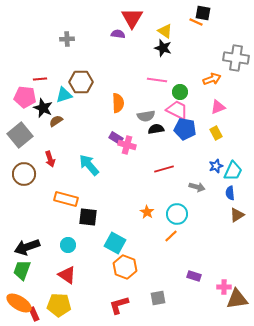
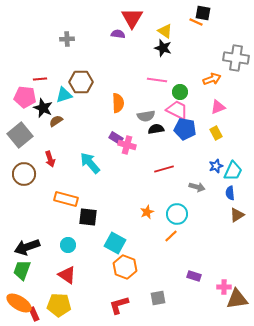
cyan arrow at (89, 165): moved 1 px right, 2 px up
orange star at (147, 212): rotated 16 degrees clockwise
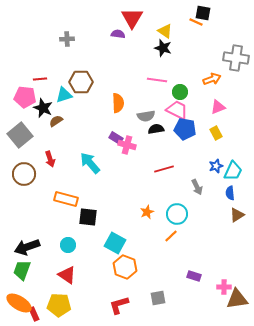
gray arrow at (197, 187): rotated 49 degrees clockwise
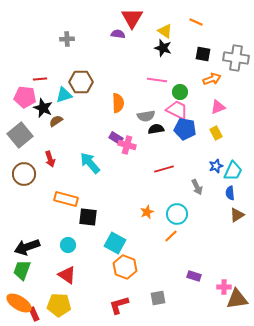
black square at (203, 13): moved 41 px down
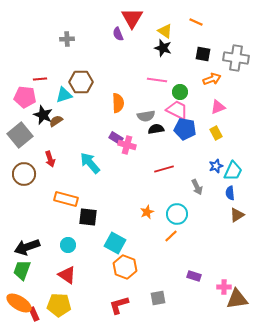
purple semicircle at (118, 34): rotated 120 degrees counterclockwise
black star at (43, 108): moved 7 px down
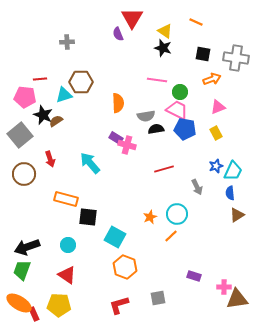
gray cross at (67, 39): moved 3 px down
orange star at (147, 212): moved 3 px right, 5 px down
cyan square at (115, 243): moved 6 px up
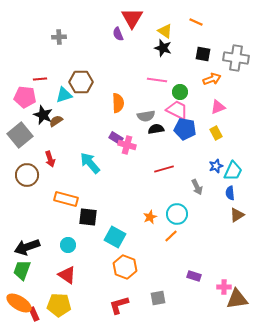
gray cross at (67, 42): moved 8 px left, 5 px up
brown circle at (24, 174): moved 3 px right, 1 px down
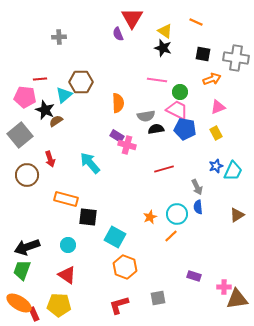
cyan triangle at (64, 95): rotated 24 degrees counterclockwise
black star at (43, 115): moved 2 px right, 5 px up
purple rectangle at (116, 138): moved 1 px right, 2 px up
blue semicircle at (230, 193): moved 32 px left, 14 px down
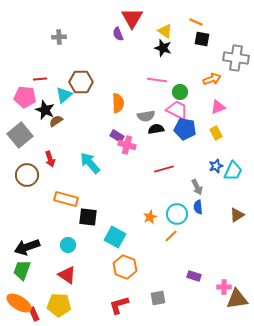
black square at (203, 54): moved 1 px left, 15 px up
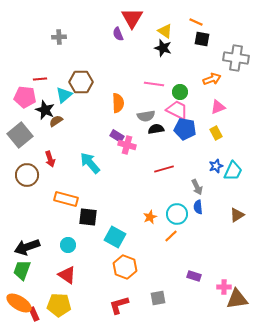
pink line at (157, 80): moved 3 px left, 4 px down
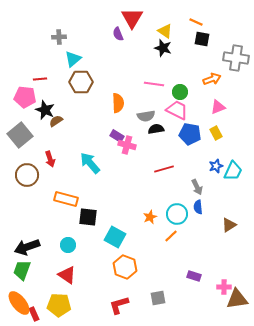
cyan triangle at (64, 95): moved 9 px right, 36 px up
blue pentagon at (185, 129): moved 5 px right, 5 px down
brown triangle at (237, 215): moved 8 px left, 10 px down
orange ellipse at (19, 303): rotated 20 degrees clockwise
